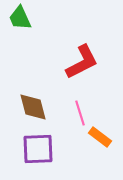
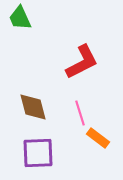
orange rectangle: moved 2 px left, 1 px down
purple square: moved 4 px down
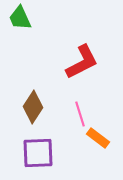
brown diamond: rotated 48 degrees clockwise
pink line: moved 1 px down
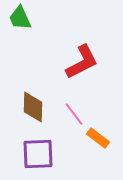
brown diamond: rotated 32 degrees counterclockwise
pink line: moved 6 px left; rotated 20 degrees counterclockwise
purple square: moved 1 px down
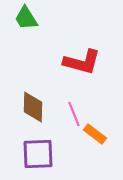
green trapezoid: moved 6 px right; rotated 8 degrees counterclockwise
red L-shape: rotated 42 degrees clockwise
pink line: rotated 15 degrees clockwise
orange rectangle: moved 3 px left, 4 px up
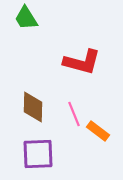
orange rectangle: moved 3 px right, 3 px up
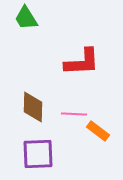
red L-shape: rotated 18 degrees counterclockwise
pink line: rotated 65 degrees counterclockwise
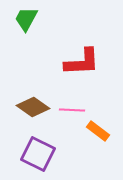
green trapezoid: moved 1 px down; rotated 60 degrees clockwise
brown diamond: rotated 56 degrees counterclockwise
pink line: moved 2 px left, 4 px up
purple square: rotated 28 degrees clockwise
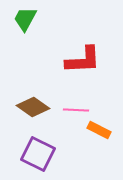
green trapezoid: moved 1 px left
red L-shape: moved 1 px right, 2 px up
pink line: moved 4 px right
orange rectangle: moved 1 px right, 1 px up; rotated 10 degrees counterclockwise
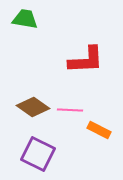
green trapezoid: rotated 72 degrees clockwise
red L-shape: moved 3 px right
pink line: moved 6 px left
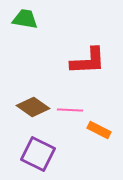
red L-shape: moved 2 px right, 1 px down
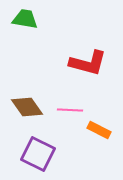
red L-shape: moved 2 px down; rotated 18 degrees clockwise
brown diamond: moved 6 px left; rotated 20 degrees clockwise
